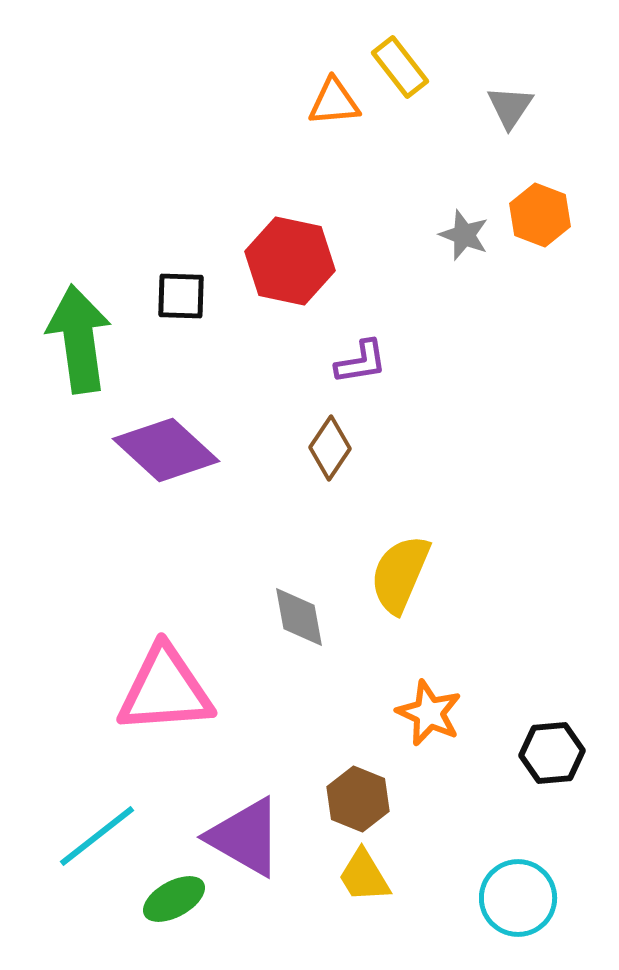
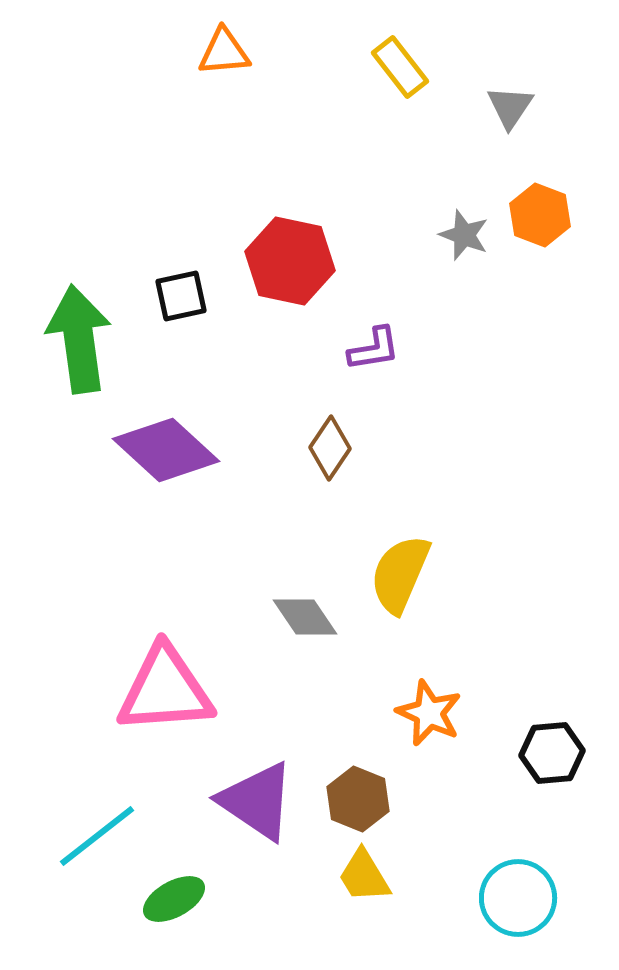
orange triangle: moved 110 px left, 50 px up
black square: rotated 14 degrees counterclockwise
purple L-shape: moved 13 px right, 13 px up
gray diamond: moved 6 px right; rotated 24 degrees counterclockwise
purple triangle: moved 12 px right, 36 px up; rotated 4 degrees clockwise
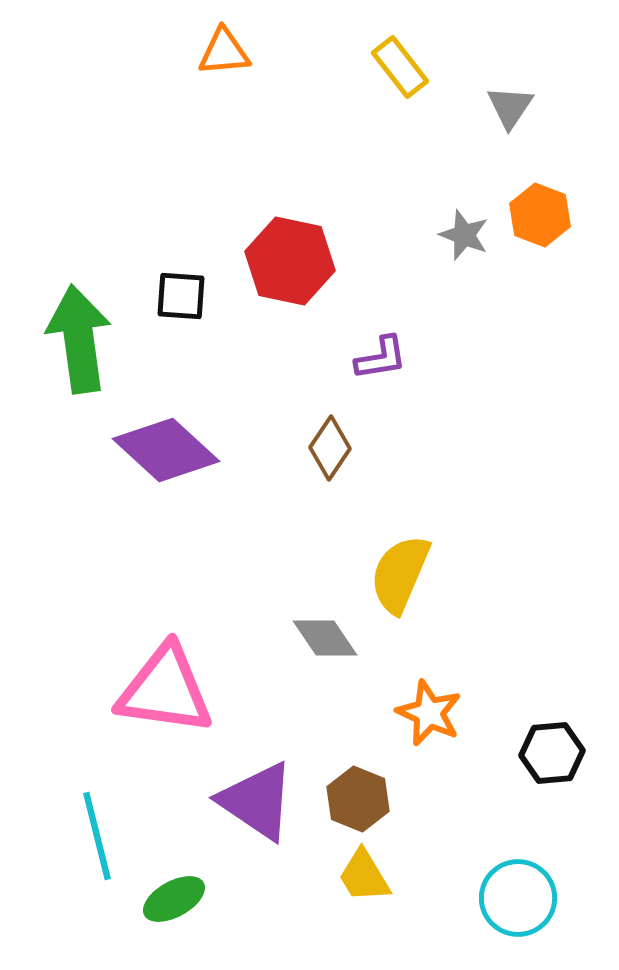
black square: rotated 16 degrees clockwise
purple L-shape: moved 7 px right, 9 px down
gray diamond: moved 20 px right, 21 px down
pink triangle: rotated 12 degrees clockwise
cyan line: rotated 66 degrees counterclockwise
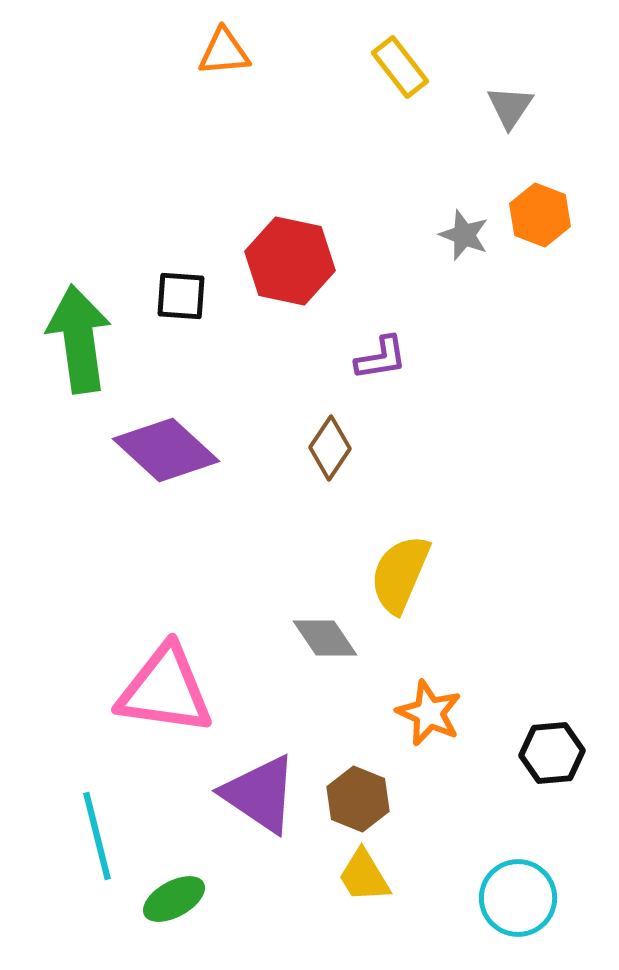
purple triangle: moved 3 px right, 7 px up
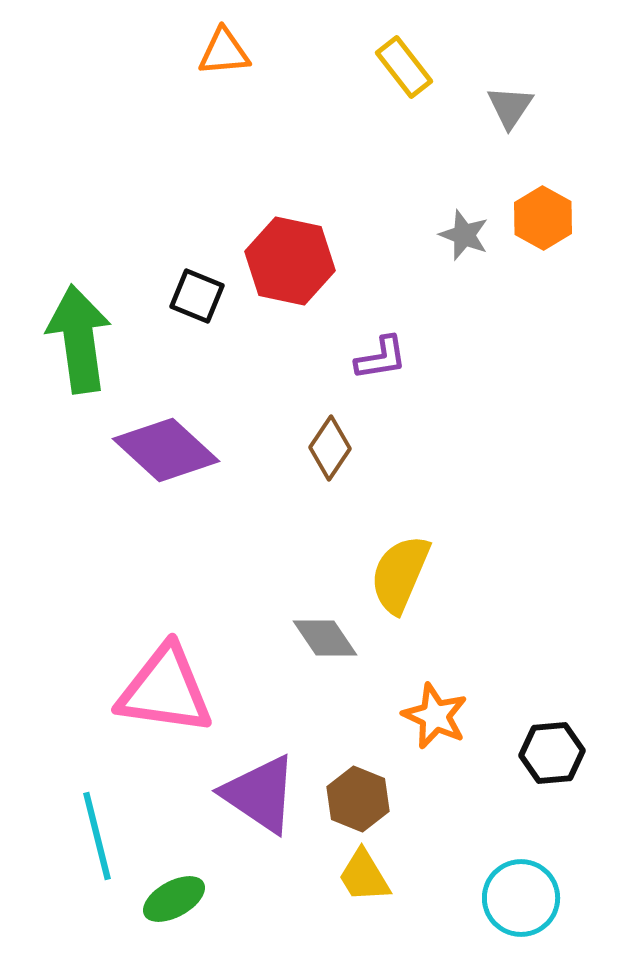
yellow rectangle: moved 4 px right
orange hexagon: moved 3 px right, 3 px down; rotated 8 degrees clockwise
black square: moved 16 px right; rotated 18 degrees clockwise
orange star: moved 6 px right, 3 px down
cyan circle: moved 3 px right
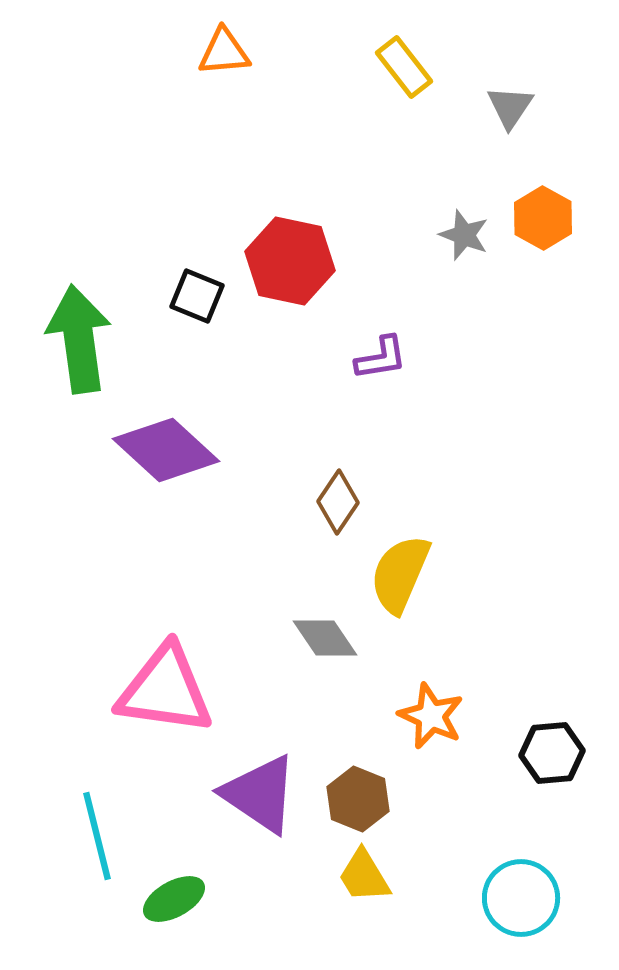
brown diamond: moved 8 px right, 54 px down
orange star: moved 4 px left
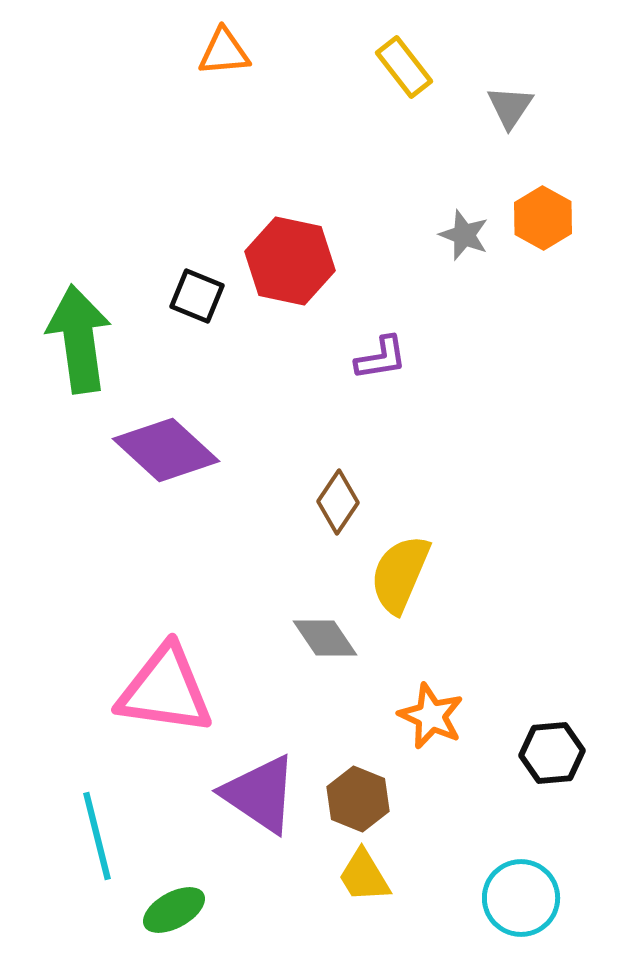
green ellipse: moved 11 px down
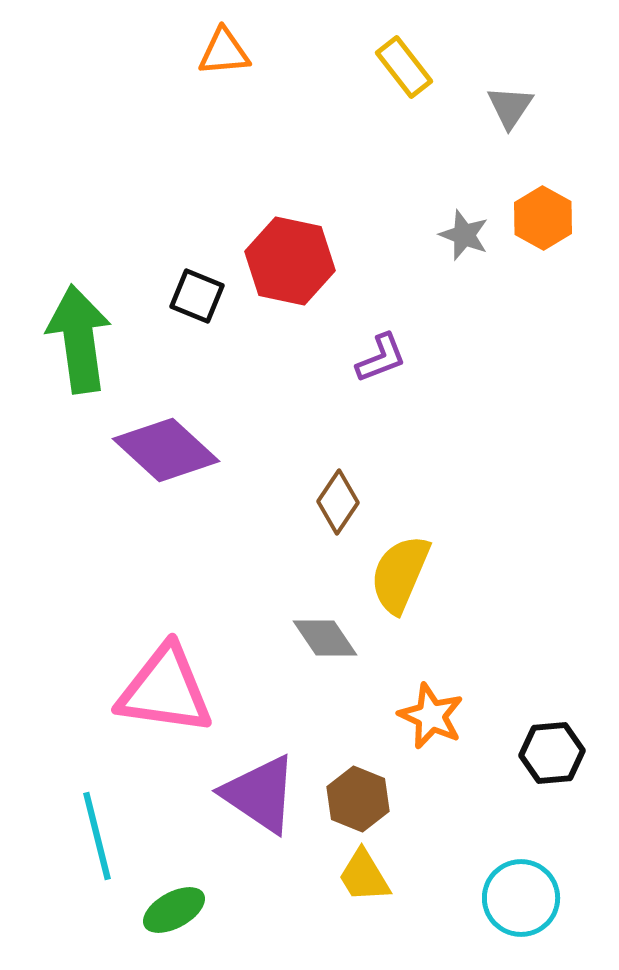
purple L-shape: rotated 12 degrees counterclockwise
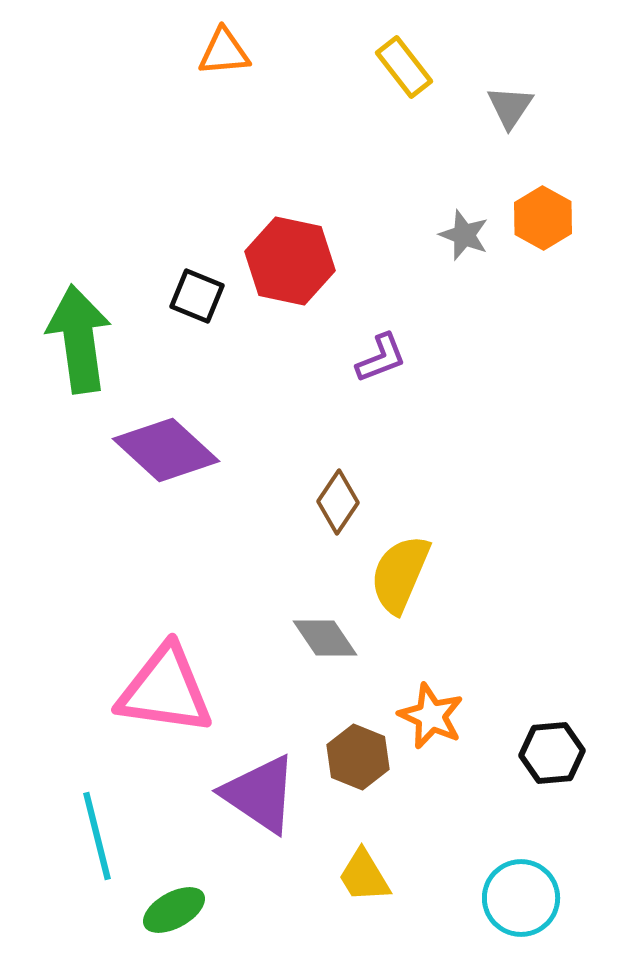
brown hexagon: moved 42 px up
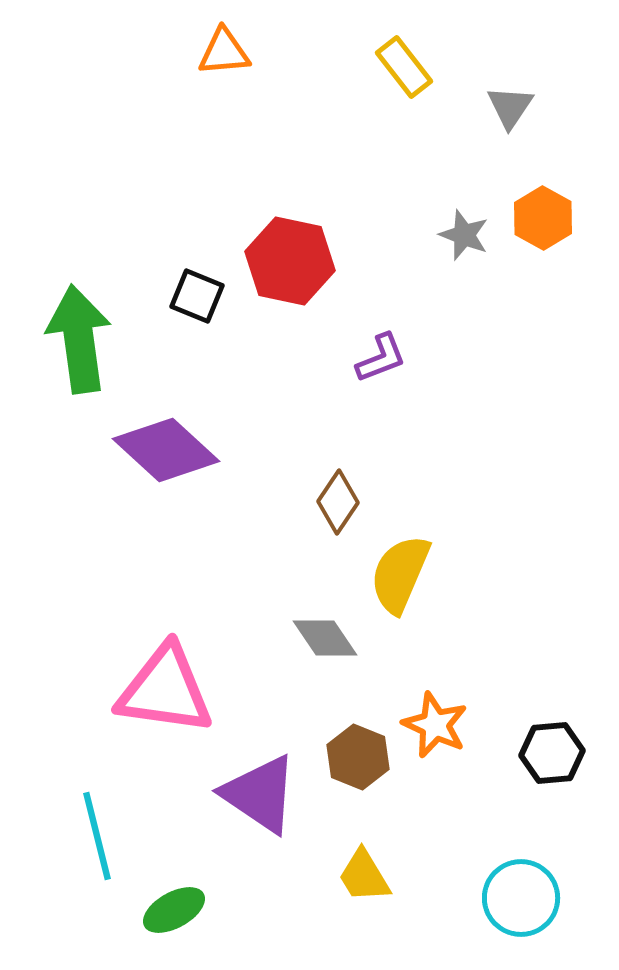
orange star: moved 4 px right, 9 px down
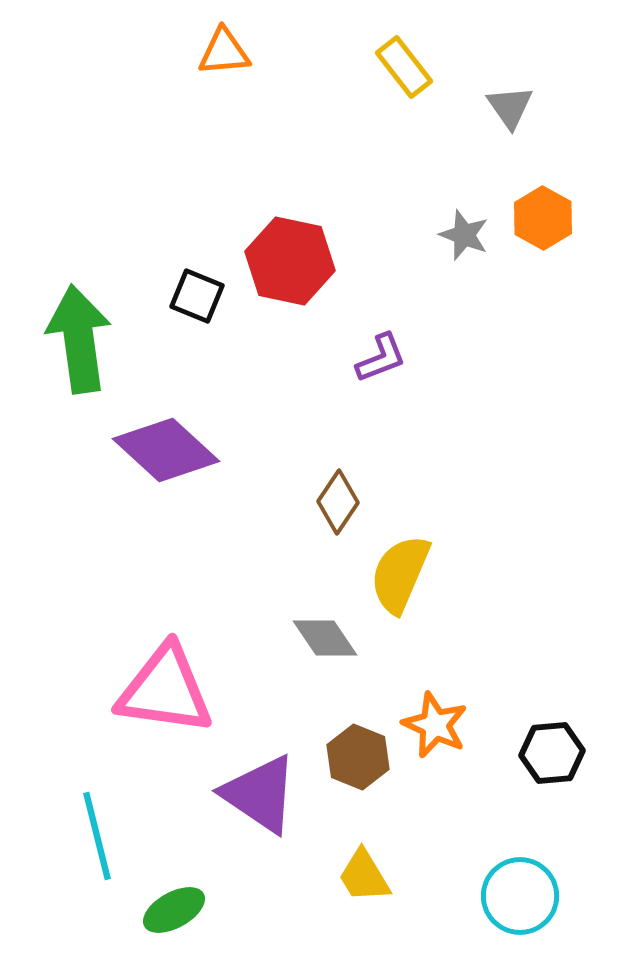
gray triangle: rotated 9 degrees counterclockwise
cyan circle: moved 1 px left, 2 px up
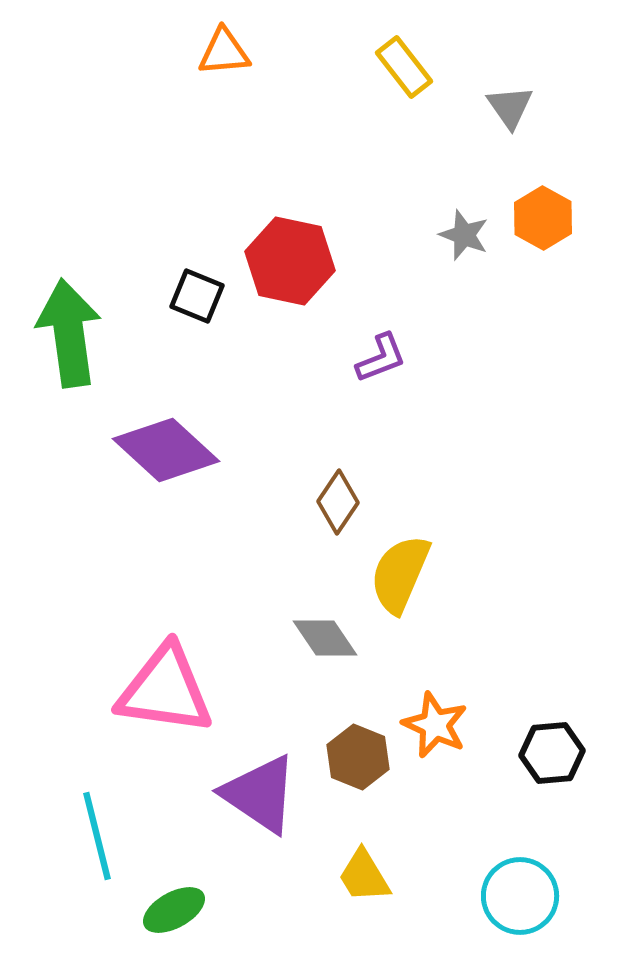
green arrow: moved 10 px left, 6 px up
